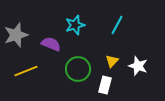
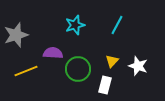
purple semicircle: moved 2 px right, 9 px down; rotated 18 degrees counterclockwise
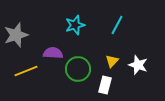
white star: moved 1 px up
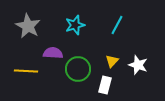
gray star: moved 12 px right, 9 px up; rotated 25 degrees counterclockwise
yellow line: rotated 25 degrees clockwise
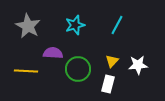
white star: rotated 24 degrees counterclockwise
white rectangle: moved 3 px right, 1 px up
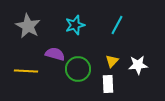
purple semicircle: moved 2 px right, 1 px down; rotated 12 degrees clockwise
white rectangle: rotated 18 degrees counterclockwise
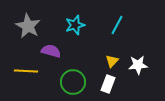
purple semicircle: moved 4 px left, 3 px up
green circle: moved 5 px left, 13 px down
white rectangle: rotated 24 degrees clockwise
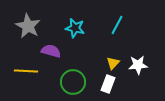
cyan star: moved 3 px down; rotated 30 degrees clockwise
yellow triangle: moved 1 px right, 2 px down
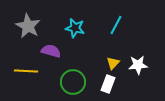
cyan line: moved 1 px left
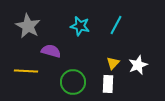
cyan star: moved 5 px right, 2 px up
white star: rotated 18 degrees counterclockwise
white rectangle: rotated 18 degrees counterclockwise
